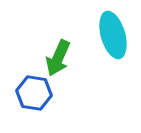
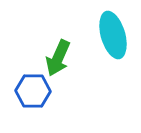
blue hexagon: moved 1 px left, 2 px up; rotated 8 degrees counterclockwise
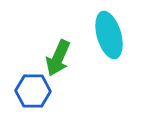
cyan ellipse: moved 4 px left
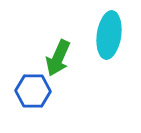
cyan ellipse: rotated 24 degrees clockwise
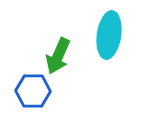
green arrow: moved 2 px up
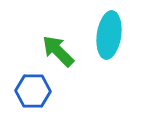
green arrow: moved 5 px up; rotated 111 degrees clockwise
